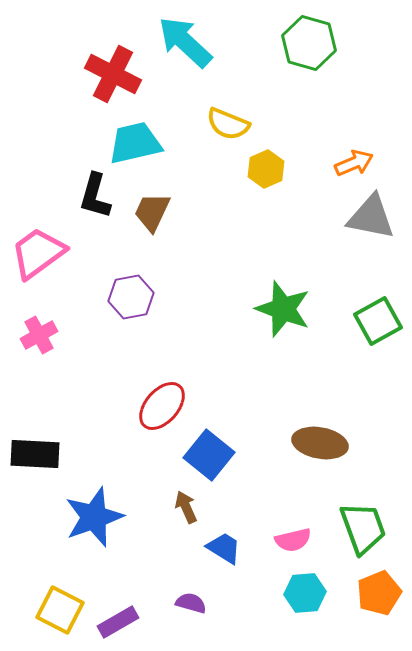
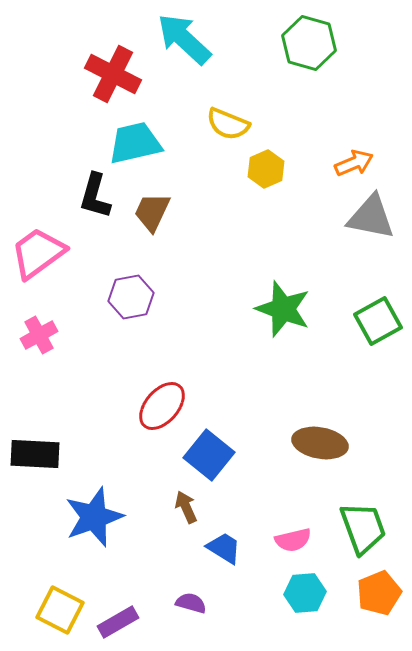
cyan arrow: moved 1 px left, 3 px up
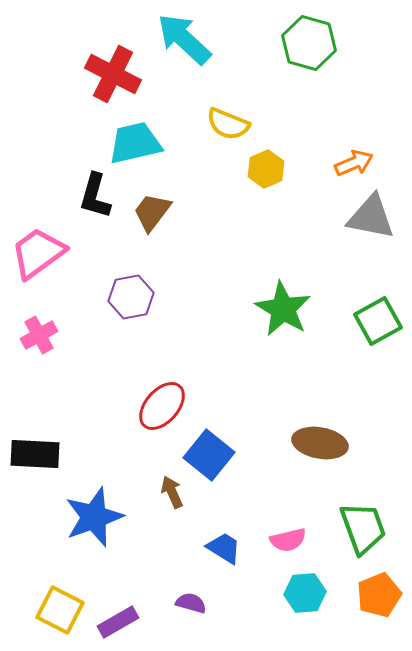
brown trapezoid: rotated 12 degrees clockwise
green star: rotated 10 degrees clockwise
brown arrow: moved 14 px left, 15 px up
pink semicircle: moved 5 px left
orange pentagon: moved 2 px down
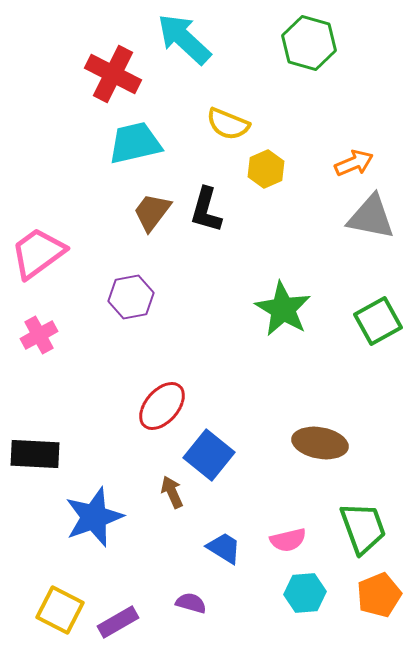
black L-shape: moved 111 px right, 14 px down
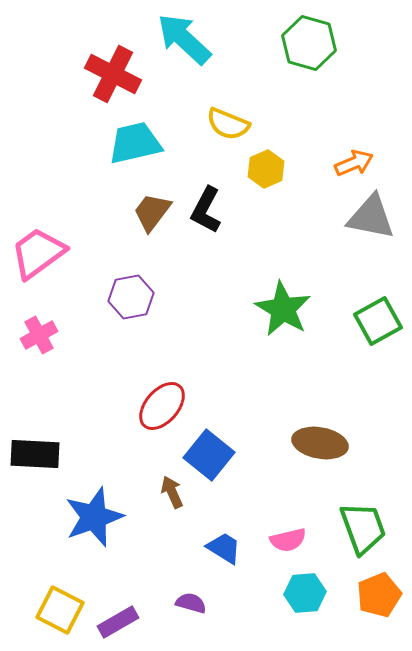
black L-shape: rotated 12 degrees clockwise
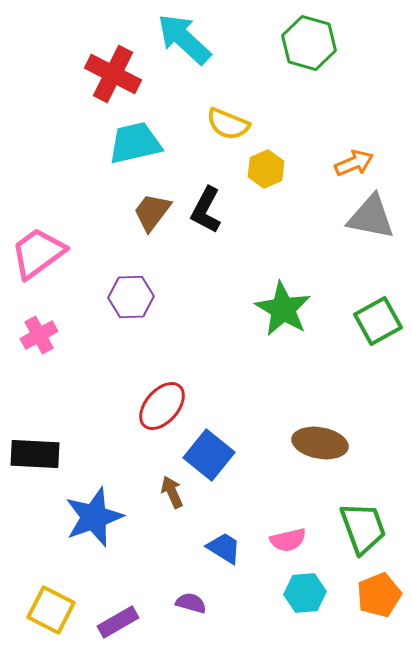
purple hexagon: rotated 9 degrees clockwise
yellow square: moved 9 px left
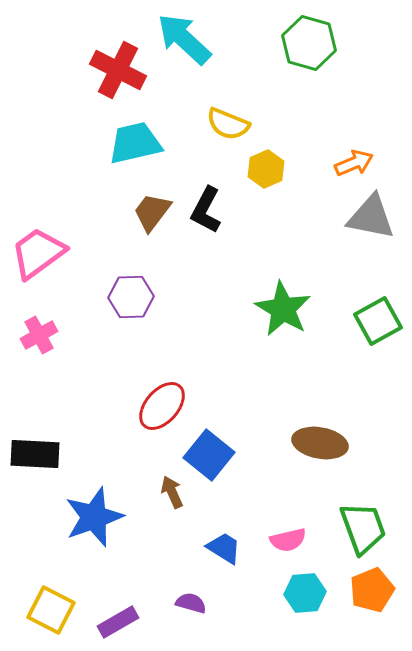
red cross: moved 5 px right, 4 px up
orange pentagon: moved 7 px left, 5 px up
